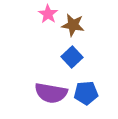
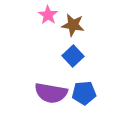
pink star: moved 1 px down
blue square: moved 1 px right, 1 px up
blue pentagon: moved 2 px left
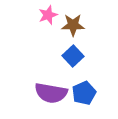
pink star: rotated 18 degrees clockwise
brown star: rotated 10 degrees counterclockwise
blue pentagon: rotated 20 degrees counterclockwise
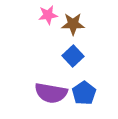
pink star: rotated 12 degrees clockwise
brown star: moved 1 px up
blue pentagon: rotated 10 degrees counterclockwise
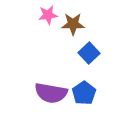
blue square: moved 16 px right, 3 px up
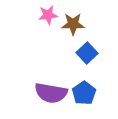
blue square: moved 2 px left
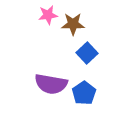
purple semicircle: moved 9 px up
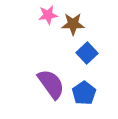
purple semicircle: rotated 136 degrees counterclockwise
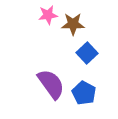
blue pentagon: rotated 10 degrees counterclockwise
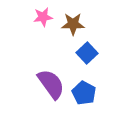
pink star: moved 5 px left, 2 px down
